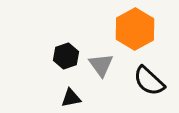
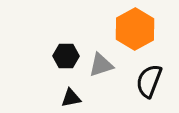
black hexagon: rotated 20 degrees clockwise
gray triangle: rotated 48 degrees clockwise
black semicircle: rotated 68 degrees clockwise
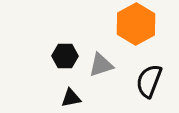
orange hexagon: moved 1 px right, 5 px up
black hexagon: moved 1 px left
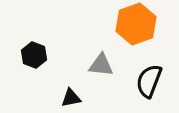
orange hexagon: rotated 9 degrees clockwise
black hexagon: moved 31 px left, 1 px up; rotated 20 degrees clockwise
gray triangle: rotated 24 degrees clockwise
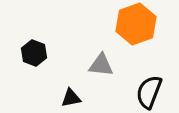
black hexagon: moved 2 px up
black semicircle: moved 11 px down
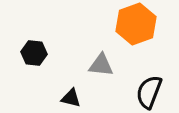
black hexagon: rotated 15 degrees counterclockwise
black triangle: rotated 25 degrees clockwise
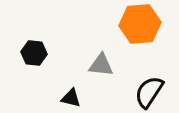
orange hexagon: moved 4 px right; rotated 15 degrees clockwise
black semicircle: rotated 12 degrees clockwise
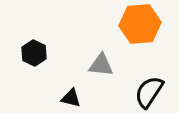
black hexagon: rotated 20 degrees clockwise
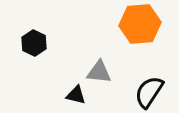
black hexagon: moved 10 px up
gray triangle: moved 2 px left, 7 px down
black triangle: moved 5 px right, 3 px up
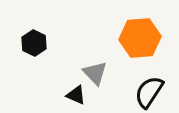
orange hexagon: moved 14 px down
gray triangle: moved 4 px left, 1 px down; rotated 40 degrees clockwise
black triangle: rotated 10 degrees clockwise
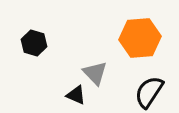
black hexagon: rotated 10 degrees counterclockwise
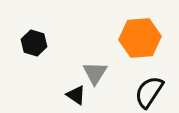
gray triangle: rotated 16 degrees clockwise
black triangle: rotated 10 degrees clockwise
